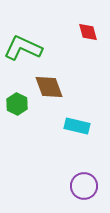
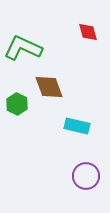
purple circle: moved 2 px right, 10 px up
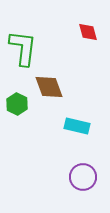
green L-shape: rotated 72 degrees clockwise
purple circle: moved 3 px left, 1 px down
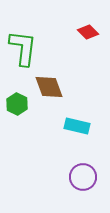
red diamond: rotated 30 degrees counterclockwise
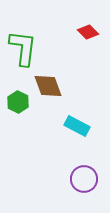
brown diamond: moved 1 px left, 1 px up
green hexagon: moved 1 px right, 2 px up
cyan rectangle: rotated 15 degrees clockwise
purple circle: moved 1 px right, 2 px down
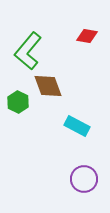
red diamond: moved 1 px left, 4 px down; rotated 35 degrees counterclockwise
green L-shape: moved 5 px right, 3 px down; rotated 147 degrees counterclockwise
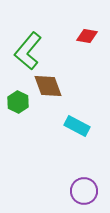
purple circle: moved 12 px down
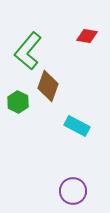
brown diamond: rotated 40 degrees clockwise
purple circle: moved 11 px left
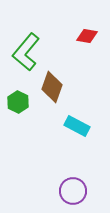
green L-shape: moved 2 px left, 1 px down
brown diamond: moved 4 px right, 1 px down
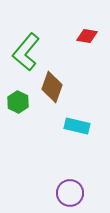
cyan rectangle: rotated 15 degrees counterclockwise
purple circle: moved 3 px left, 2 px down
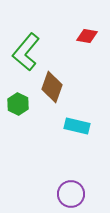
green hexagon: moved 2 px down
purple circle: moved 1 px right, 1 px down
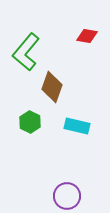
green hexagon: moved 12 px right, 18 px down
purple circle: moved 4 px left, 2 px down
